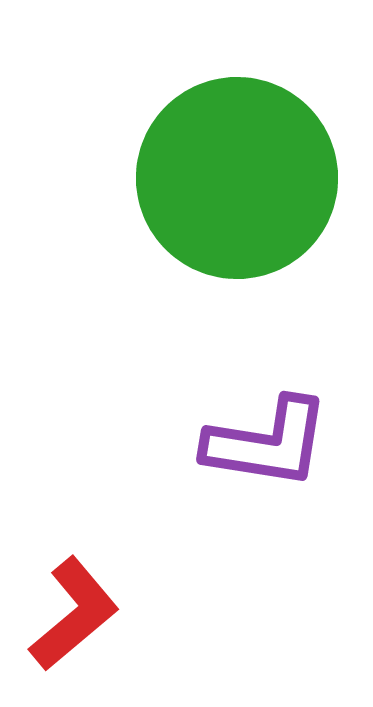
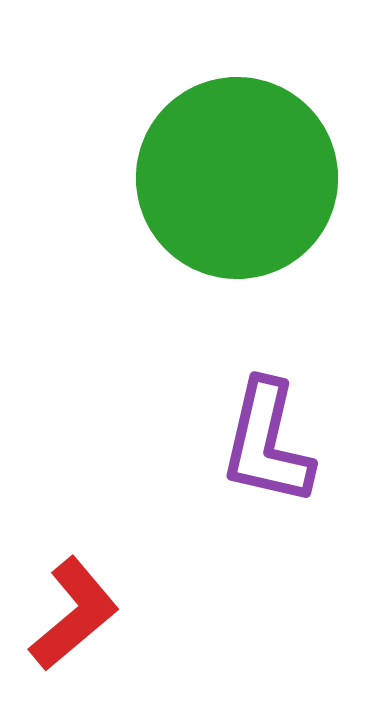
purple L-shape: rotated 94 degrees clockwise
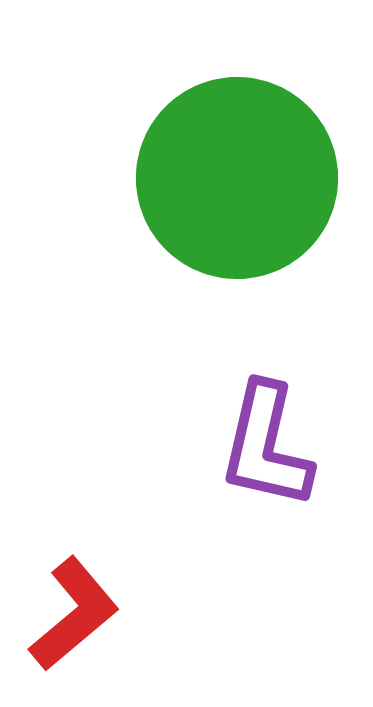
purple L-shape: moved 1 px left, 3 px down
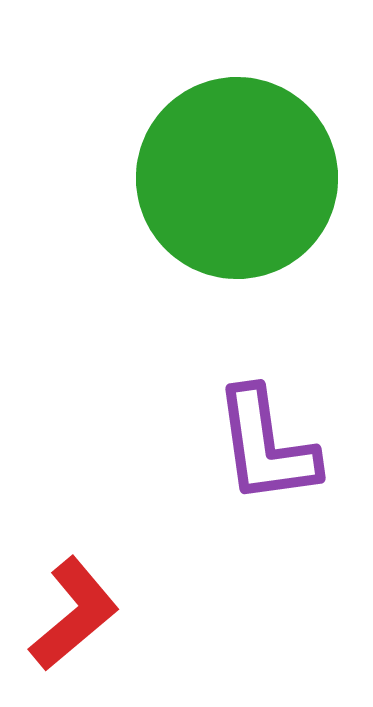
purple L-shape: rotated 21 degrees counterclockwise
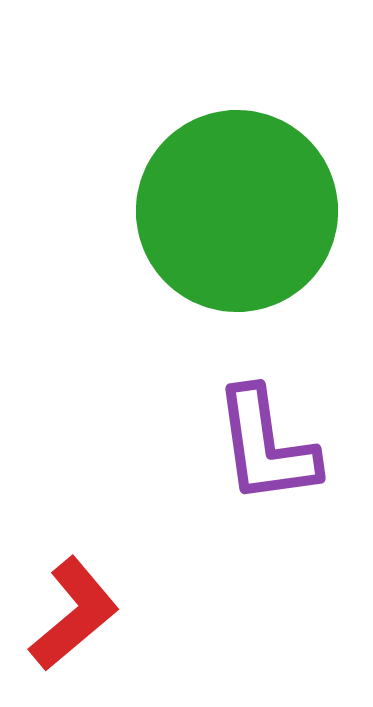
green circle: moved 33 px down
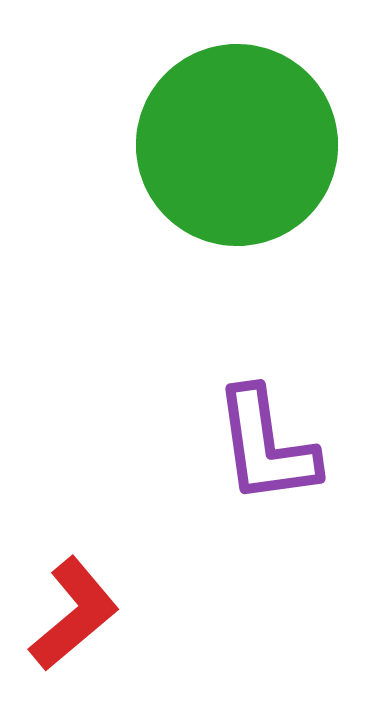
green circle: moved 66 px up
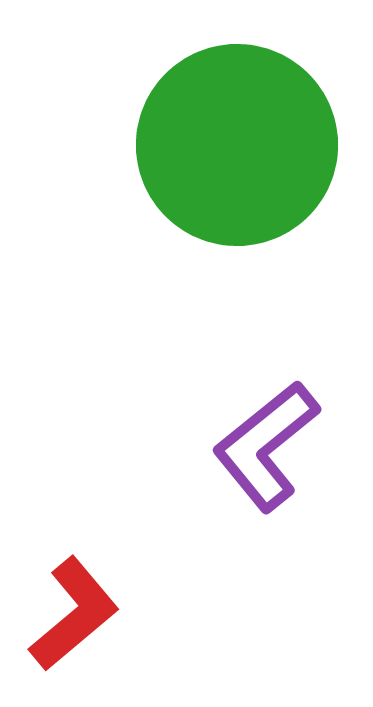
purple L-shape: rotated 59 degrees clockwise
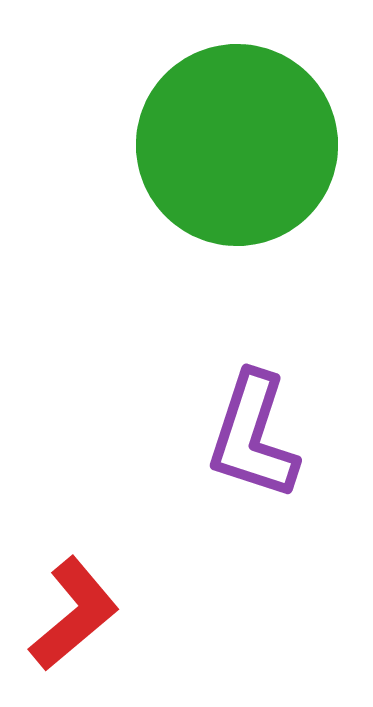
purple L-shape: moved 13 px left, 10 px up; rotated 33 degrees counterclockwise
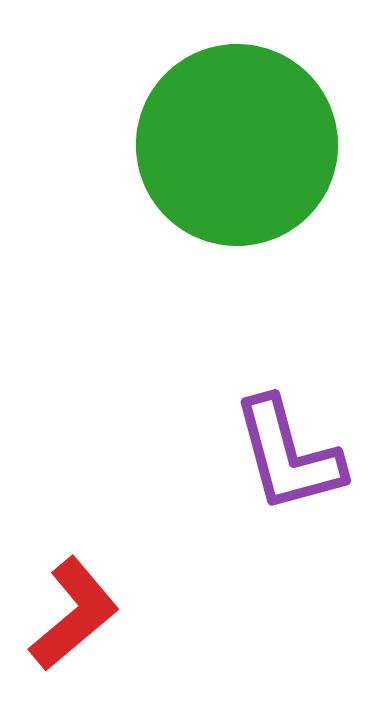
purple L-shape: moved 35 px right, 19 px down; rotated 33 degrees counterclockwise
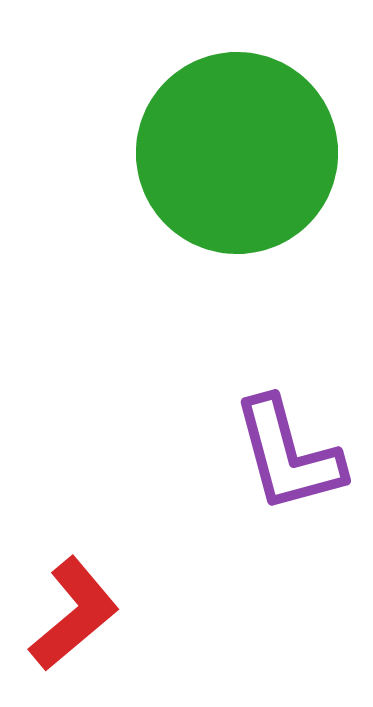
green circle: moved 8 px down
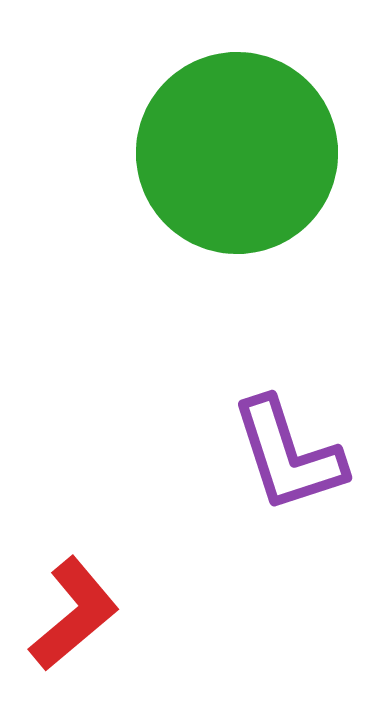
purple L-shape: rotated 3 degrees counterclockwise
